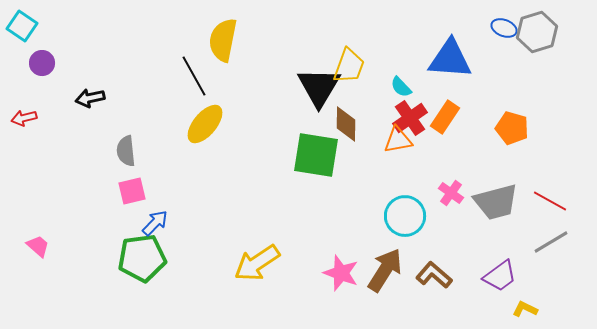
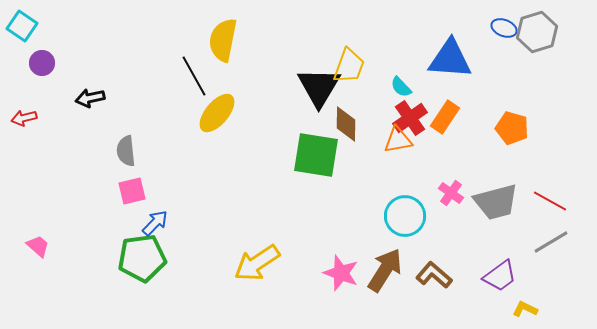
yellow ellipse: moved 12 px right, 11 px up
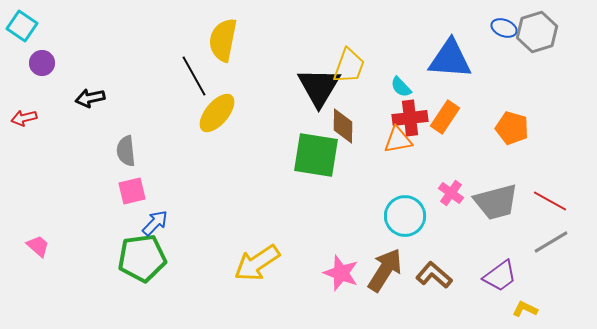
red cross: rotated 28 degrees clockwise
brown diamond: moved 3 px left, 2 px down
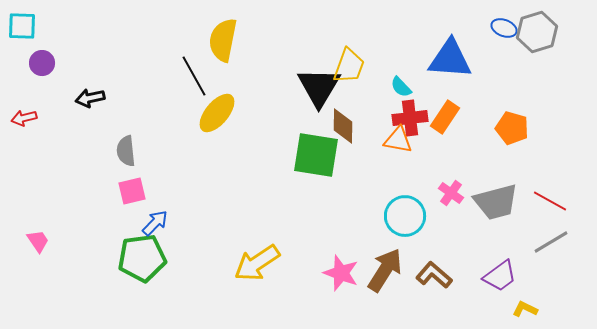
cyan square: rotated 32 degrees counterclockwise
orange triangle: rotated 20 degrees clockwise
pink trapezoid: moved 5 px up; rotated 15 degrees clockwise
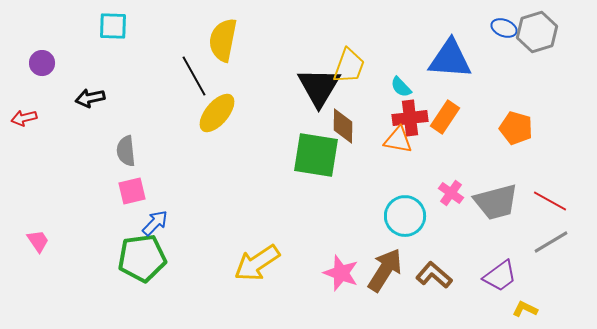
cyan square: moved 91 px right
orange pentagon: moved 4 px right
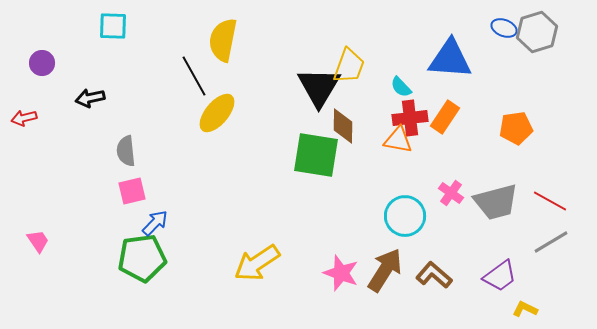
orange pentagon: rotated 24 degrees counterclockwise
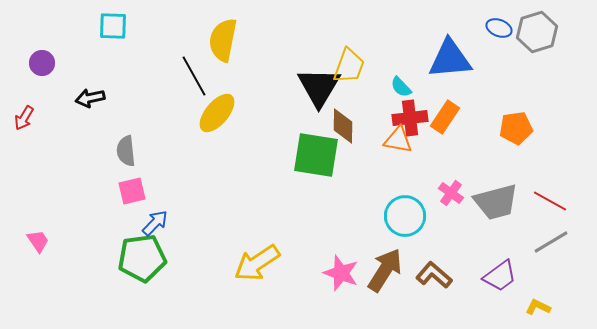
blue ellipse: moved 5 px left
blue triangle: rotated 9 degrees counterclockwise
red arrow: rotated 45 degrees counterclockwise
yellow L-shape: moved 13 px right, 2 px up
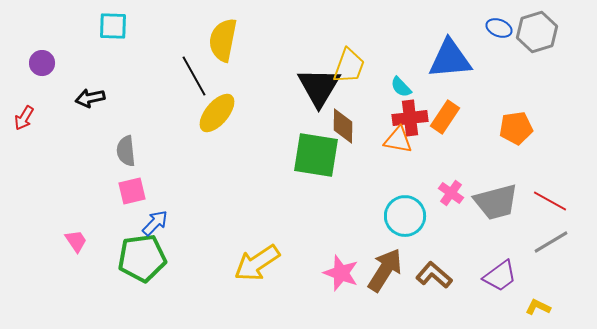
pink trapezoid: moved 38 px right
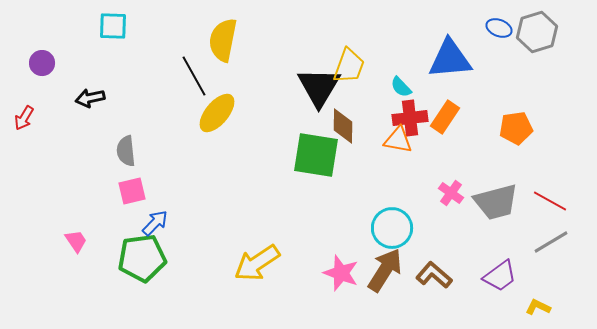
cyan circle: moved 13 px left, 12 px down
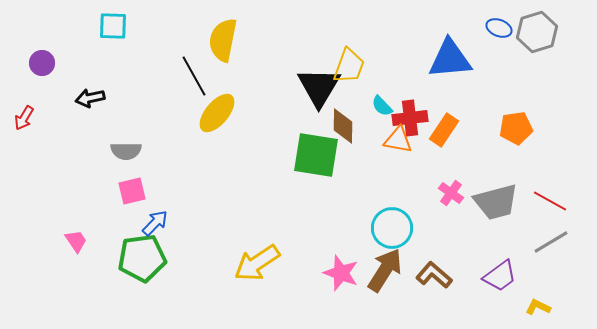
cyan semicircle: moved 19 px left, 19 px down
orange rectangle: moved 1 px left, 13 px down
gray semicircle: rotated 84 degrees counterclockwise
